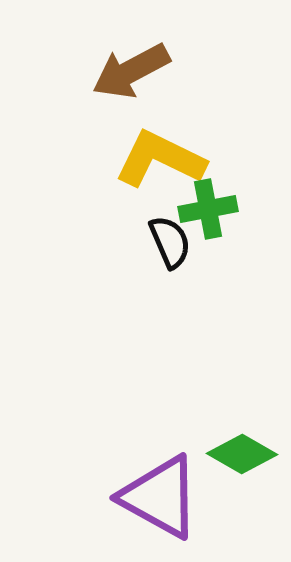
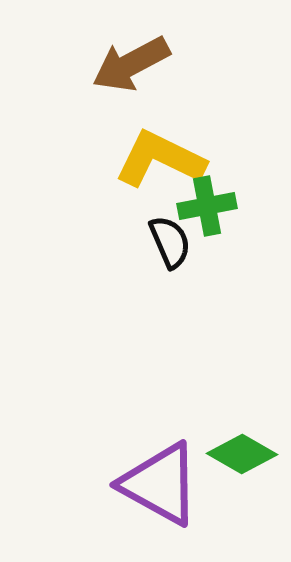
brown arrow: moved 7 px up
green cross: moved 1 px left, 3 px up
purple triangle: moved 13 px up
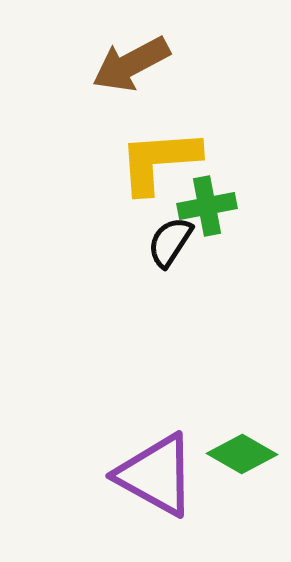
yellow L-shape: moved 1 px left, 2 px down; rotated 30 degrees counterclockwise
black semicircle: rotated 124 degrees counterclockwise
purple triangle: moved 4 px left, 9 px up
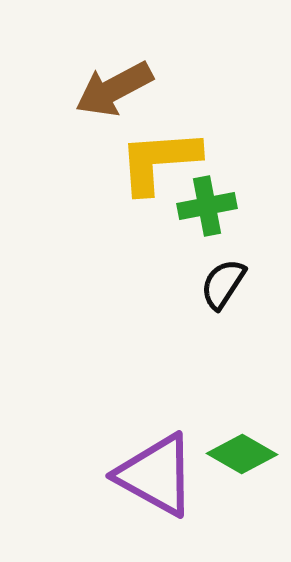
brown arrow: moved 17 px left, 25 px down
black semicircle: moved 53 px right, 42 px down
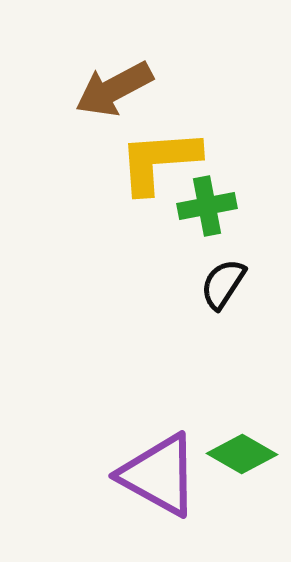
purple triangle: moved 3 px right
